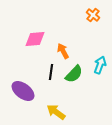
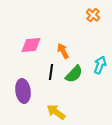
pink diamond: moved 4 px left, 6 px down
purple ellipse: rotated 45 degrees clockwise
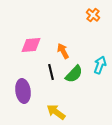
black line: rotated 21 degrees counterclockwise
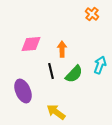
orange cross: moved 1 px left, 1 px up
pink diamond: moved 1 px up
orange arrow: moved 1 px left, 2 px up; rotated 28 degrees clockwise
black line: moved 1 px up
purple ellipse: rotated 15 degrees counterclockwise
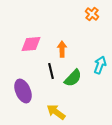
green semicircle: moved 1 px left, 4 px down
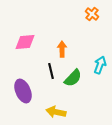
pink diamond: moved 6 px left, 2 px up
yellow arrow: rotated 24 degrees counterclockwise
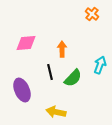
pink diamond: moved 1 px right, 1 px down
black line: moved 1 px left, 1 px down
purple ellipse: moved 1 px left, 1 px up
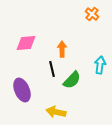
cyan arrow: rotated 12 degrees counterclockwise
black line: moved 2 px right, 3 px up
green semicircle: moved 1 px left, 2 px down
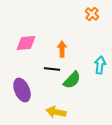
black line: rotated 70 degrees counterclockwise
